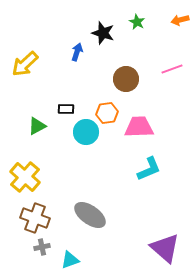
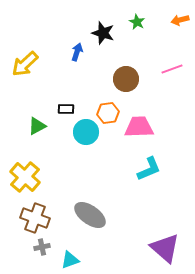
orange hexagon: moved 1 px right
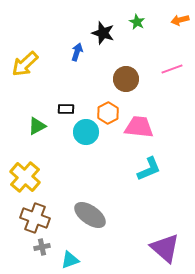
orange hexagon: rotated 20 degrees counterclockwise
pink trapezoid: rotated 8 degrees clockwise
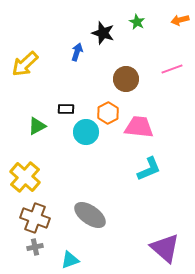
gray cross: moved 7 px left
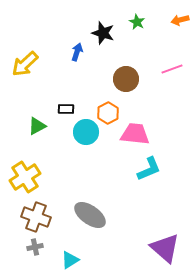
pink trapezoid: moved 4 px left, 7 px down
yellow cross: rotated 16 degrees clockwise
brown cross: moved 1 px right, 1 px up
cyan triangle: rotated 12 degrees counterclockwise
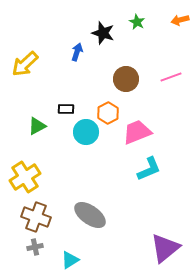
pink line: moved 1 px left, 8 px down
pink trapezoid: moved 2 px right, 2 px up; rotated 28 degrees counterclockwise
purple triangle: rotated 40 degrees clockwise
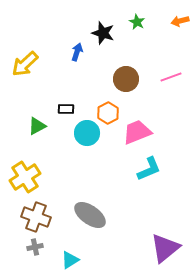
orange arrow: moved 1 px down
cyan circle: moved 1 px right, 1 px down
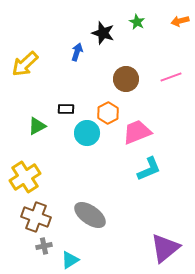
gray cross: moved 9 px right, 1 px up
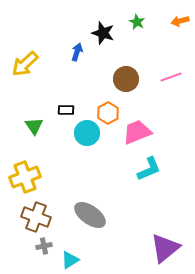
black rectangle: moved 1 px down
green triangle: moved 3 px left; rotated 36 degrees counterclockwise
yellow cross: rotated 12 degrees clockwise
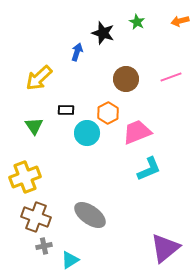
yellow arrow: moved 14 px right, 14 px down
